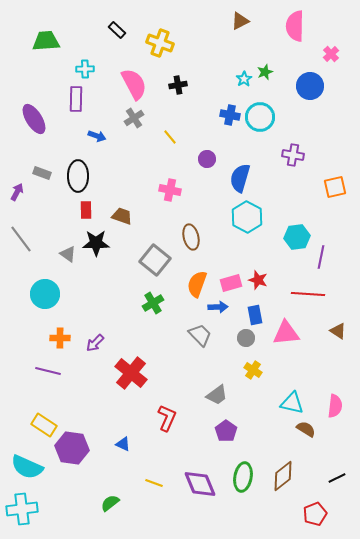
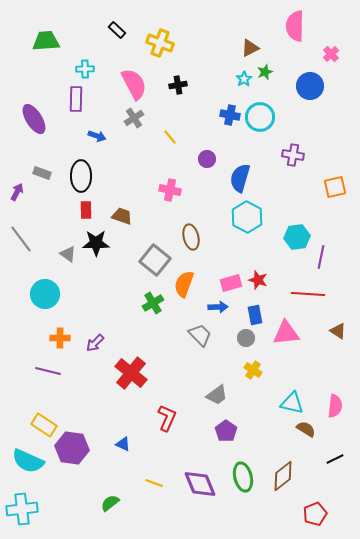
brown triangle at (240, 21): moved 10 px right, 27 px down
black ellipse at (78, 176): moved 3 px right
orange semicircle at (197, 284): moved 13 px left
cyan semicircle at (27, 467): moved 1 px right, 6 px up
green ellipse at (243, 477): rotated 24 degrees counterclockwise
black line at (337, 478): moved 2 px left, 19 px up
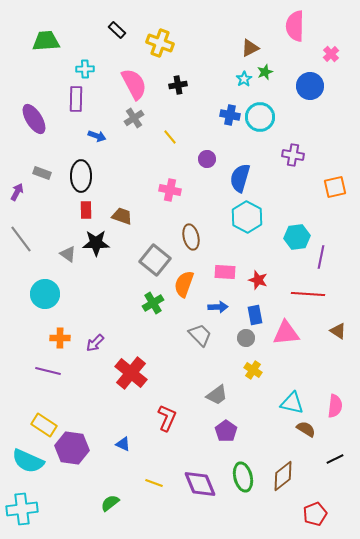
pink rectangle at (231, 283): moved 6 px left, 11 px up; rotated 20 degrees clockwise
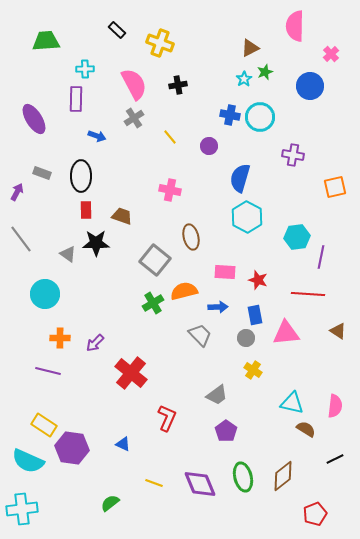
purple circle at (207, 159): moved 2 px right, 13 px up
orange semicircle at (184, 284): moved 7 px down; rotated 56 degrees clockwise
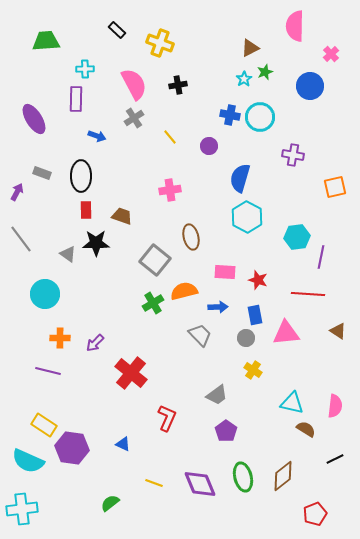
pink cross at (170, 190): rotated 20 degrees counterclockwise
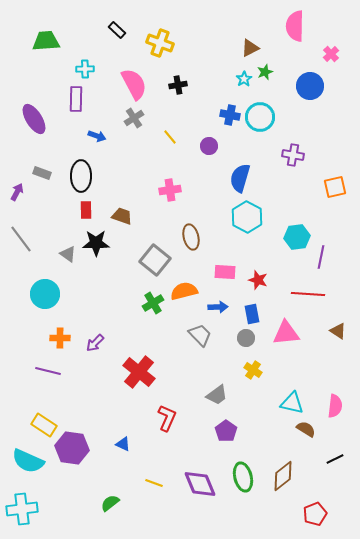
blue rectangle at (255, 315): moved 3 px left, 1 px up
red cross at (131, 373): moved 8 px right, 1 px up
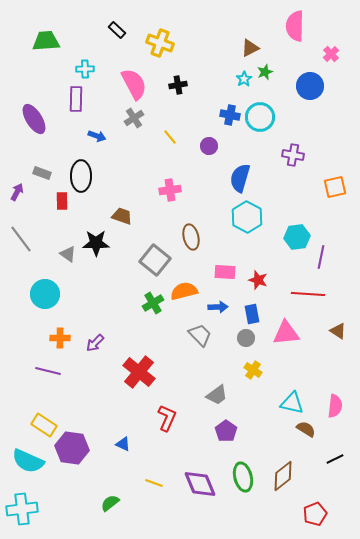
red rectangle at (86, 210): moved 24 px left, 9 px up
